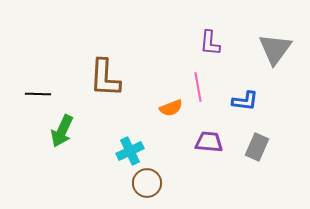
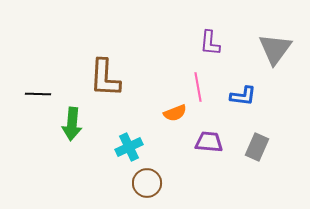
blue L-shape: moved 2 px left, 5 px up
orange semicircle: moved 4 px right, 5 px down
green arrow: moved 10 px right, 7 px up; rotated 20 degrees counterclockwise
cyan cross: moved 1 px left, 4 px up
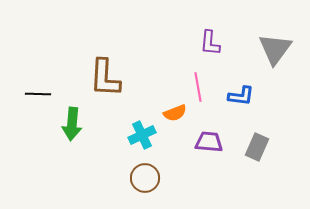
blue L-shape: moved 2 px left
cyan cross: moved 13 px right, 12 px up
brown circle: moved 2 px left, 5 px up
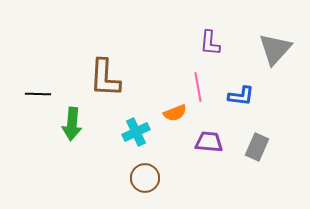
gray triangle: rotated 6 degrees clockwise
cyan cross: moved 6 px left, 3 px up
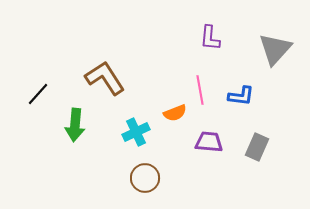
purple L-shape: moved 5 px up
brown L-shape: rotated 144 degrees clockwise
pink line: moved 2 px right, 3 px down
black line: rotated 50 degrees counterclockwise
green arrow: moved 3 px right, 1 px down
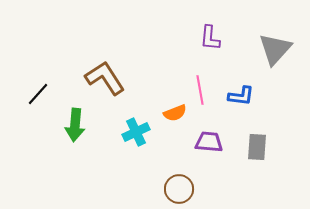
gray rectangle: rotated 20 degrees counterclockwise
brown circle: moved 34 px right, 11 px down
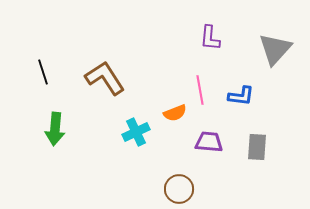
black line: moved 5 px right, 22 px up; rotated 60 degrees counterclockwise
green arrow: moved 20 px left, 4 px down
